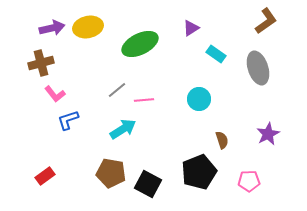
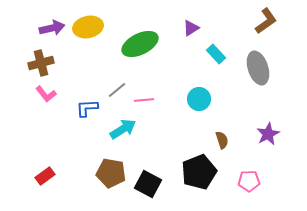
cyan rectangle: rotated 12 degrees clockwise
pink L-shape: moved 9 px left
blue L-shape: moved 19 px right, 12 px up; rotated 15 degrees clockwise
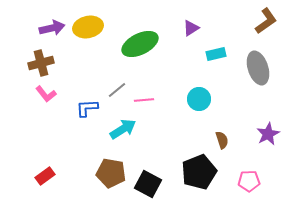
cyan rectangle: rotated 60 degrees counterclockwise
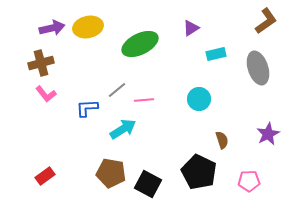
black pentagon: rotated 24 degrees counterclockwise
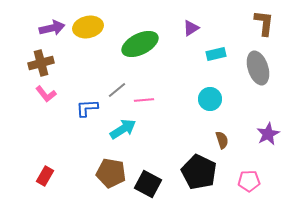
brown L-shape: moved 2 px left, 2 px down; rotated 48 degrees counterclockwise
cyan circle: moved 11 px right
red rectangle: rotated 24 degrees counterclockwise
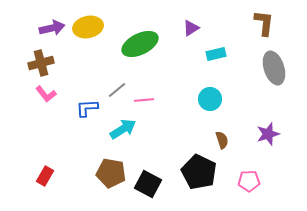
gray ellipse: moved 16 px right
purple star: rotated 10 degrees clockwise
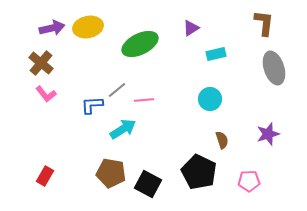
brown cross: rotated 35 degrees counterclockwise
blue L-shape: moved 5 px right, 3 px up
